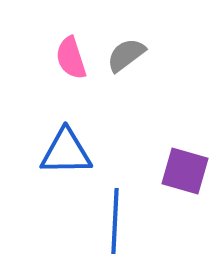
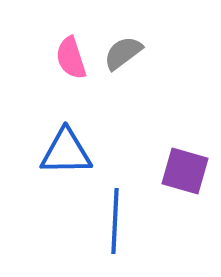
gray semicircle: moved 3 px left, 2 px up
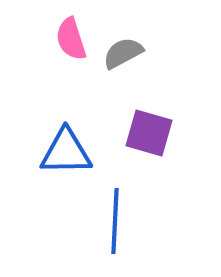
gray semicircle: rotated 9 degrees clockwise
pink semicircle: moved 19 px up
purple square: moved 36 px left, 38 px up
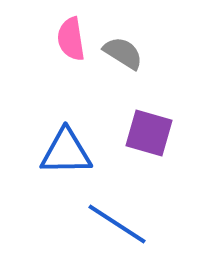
pink semicircle: rotated 9 degrees clockwise
gray semicircle: rotated 60 degrees clockwise
blue line: moved 2 px right, 3 px down; rotated 60 degrees counterclockwise
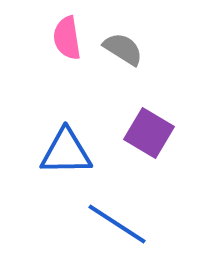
pink semicircle: moved 4 px left, 1 px up
gray semicircle: moved 4 px up
purple square: rotated 15 degrees clockwise
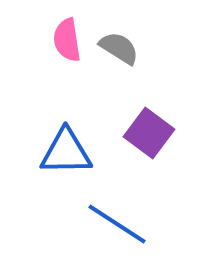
pink semicircle: moved 2 px down
gray semicircle: moved 4 px left, 1 px up
purple square: rotated 6 degrees clockwise
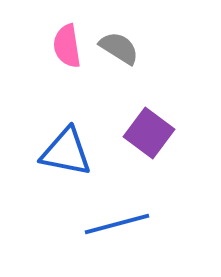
pink semicircle: moved 6 px down
blue triangle: rotated 12 degrees clockwise
blue line: rotated 48 degrees counterclockwise
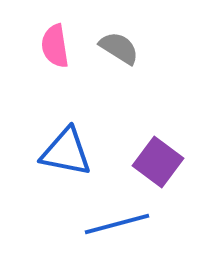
pink semicircle: moved 12 px left
purple square: moved 9 px right, 29 px down
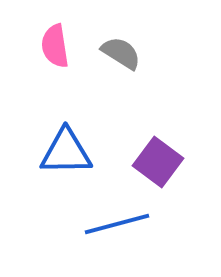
gray semicircle: moved 2 px right, 5 px down
blue triangle: rotated 12 degrees counterclockwise
